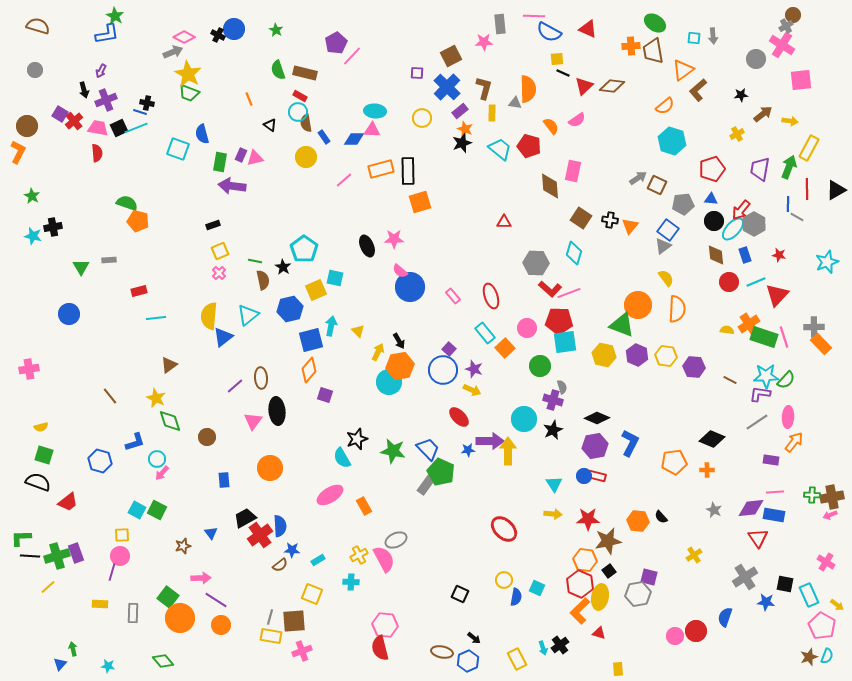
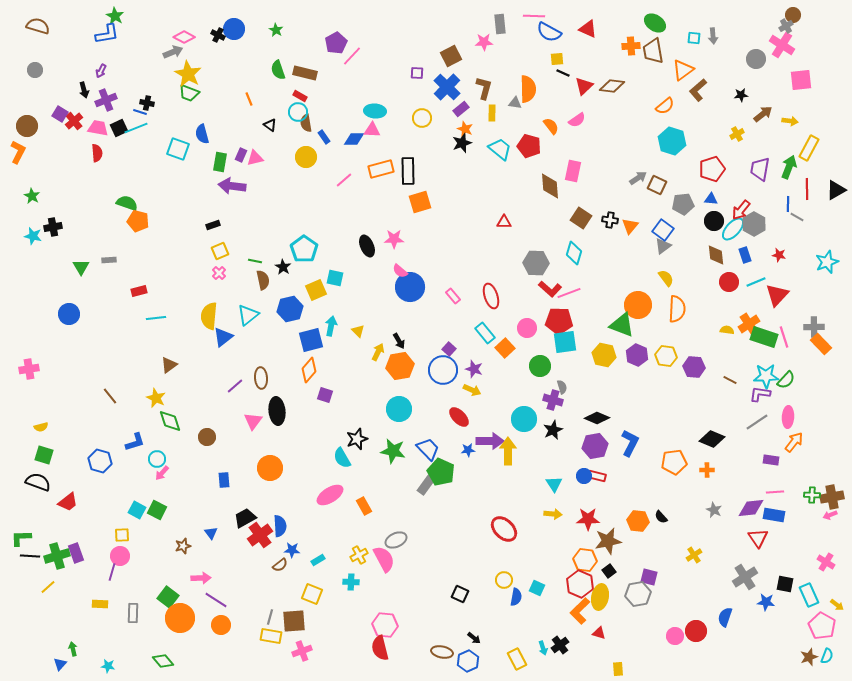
purple rectangle at (460, 111): moved 1 px right, 2 px up
blue square at (668, 230): moved 5 px left
cyan circle at (389, 382): moved 10 px right, 27 px down
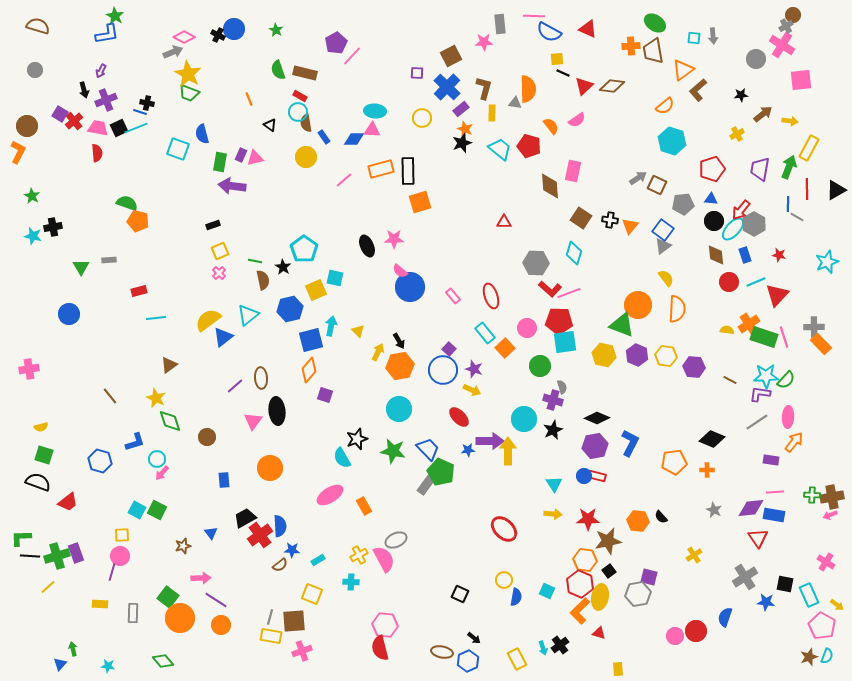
yellow semicircle at (209, 316): moved 1 px left, 4 px down; rotated 48 degrees clockwise
cyan square at (537, 588): moved 10 px right, 3 px down
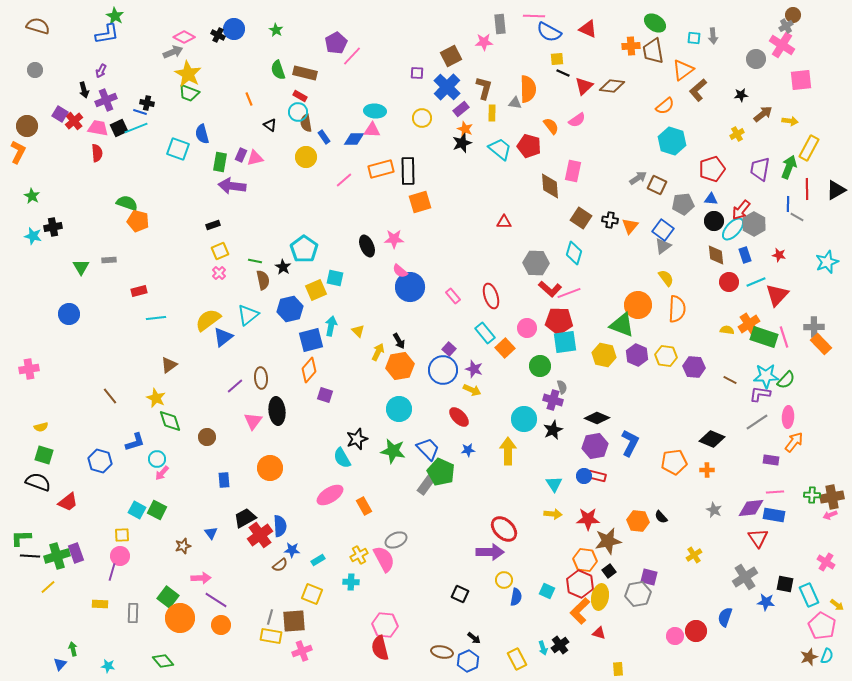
purple arrow at (490, 441): moved 111 px down
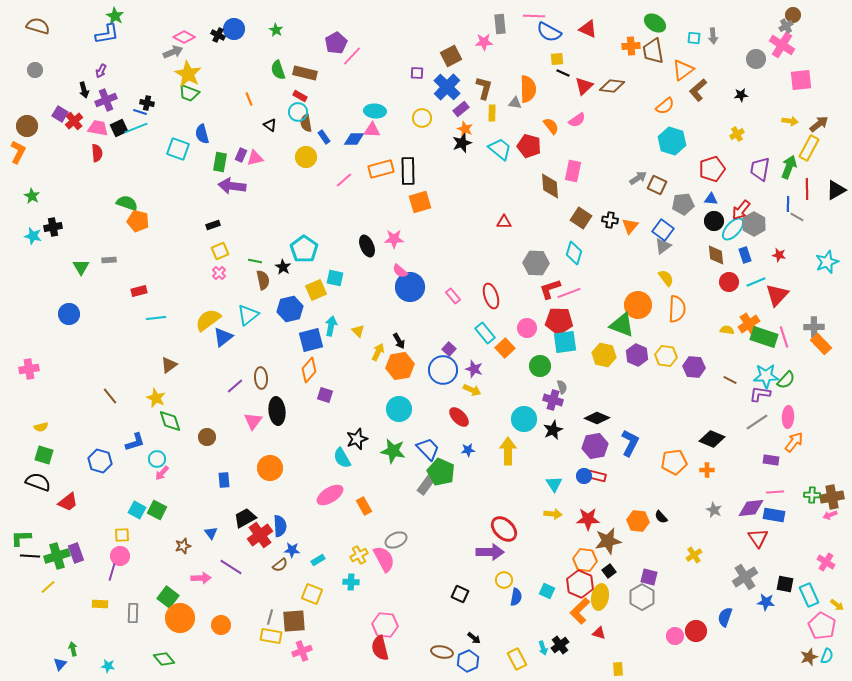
brown arrow at (763, 114): moved 56 px right, 10 px down
red L-shape at (550, 289): rotated 120 degrees clockwise
gray hexagon at (638, 594): moved 4 px right, 3 px down; rotated 20 degrees counterclockwise
purple line at (216, 600): moved 15 px right, 33 px up
green diamond at (163, 661): moved 1 px right, 2 px up
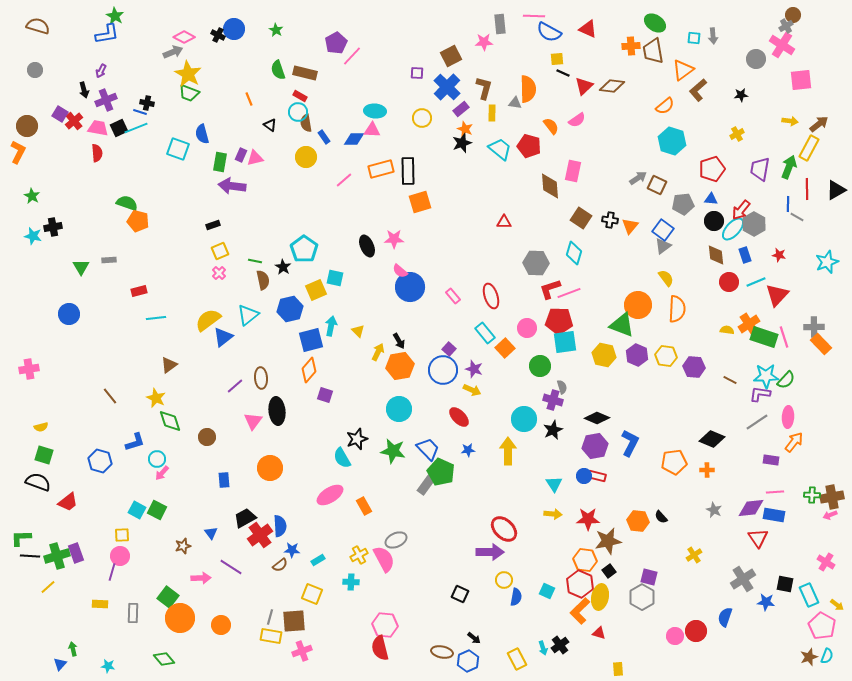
gray cross at (745, 577): moved 2 px left, 2 px down
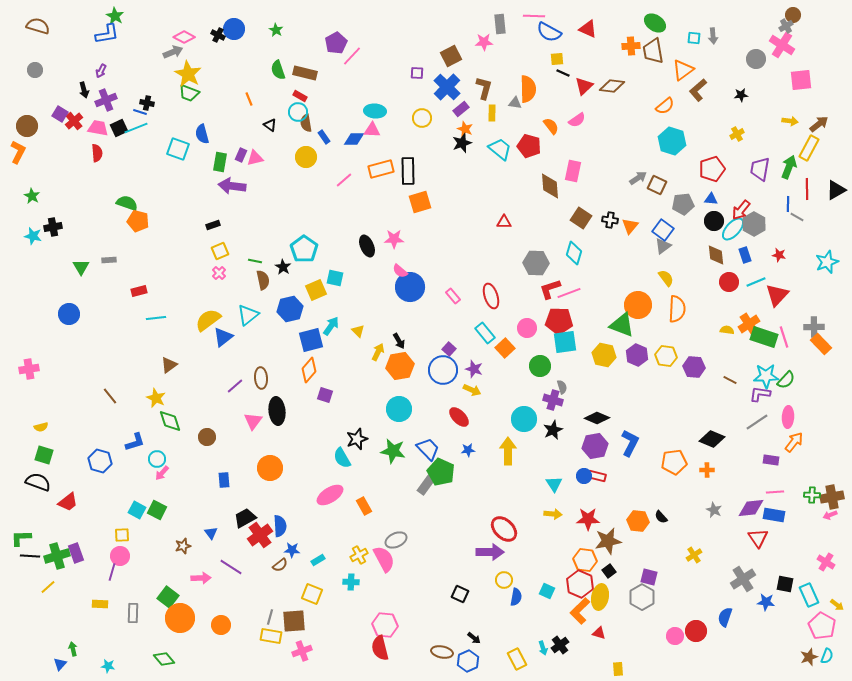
cyan arrow at (331, 326): rotated 24 degrees clockwise
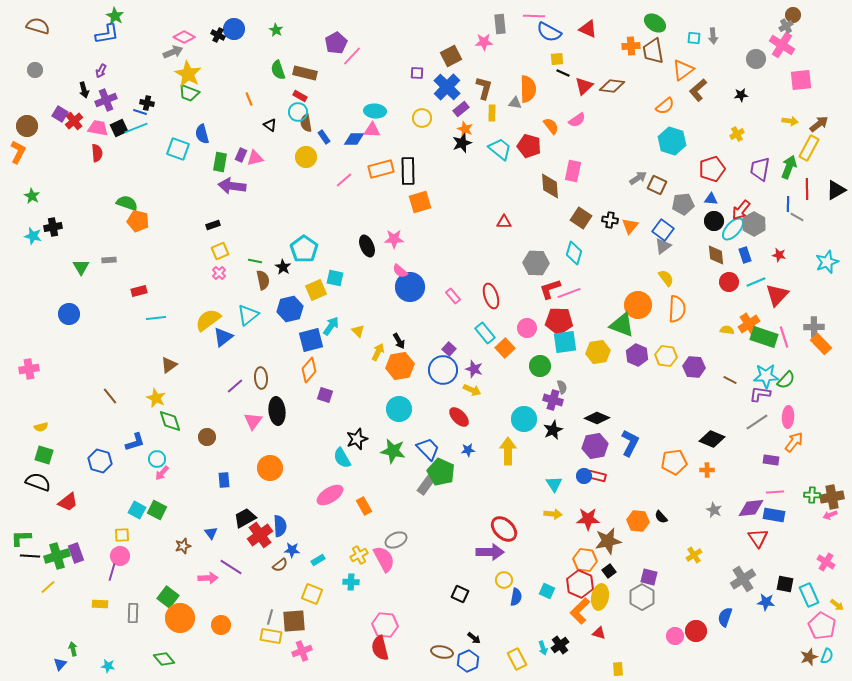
yellow hexagon at (604, 355): moved 6 px left, 3 px up; rotated 20 degrees counterclockwise
pink arrow at (201, 578): moved 7 px right
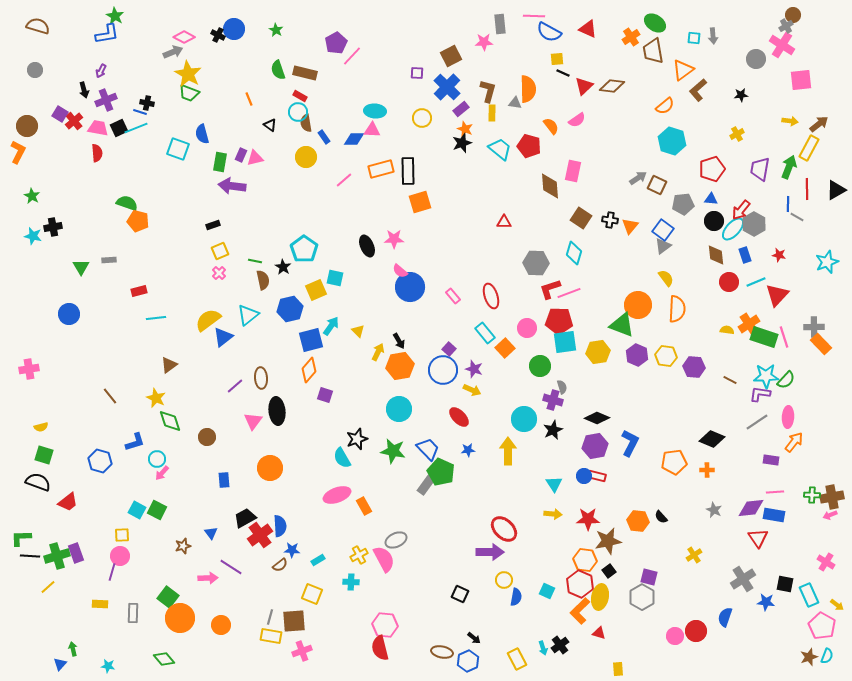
orange cross at (631, 46): moved 9 px up; rotated 30 degrees counterclockwise
brown L-shape at (484, 88): moved 4 px right, 3 px down
pink ellipse at (330, 495): moved 7 px right; rotated 12 degrees clockwise
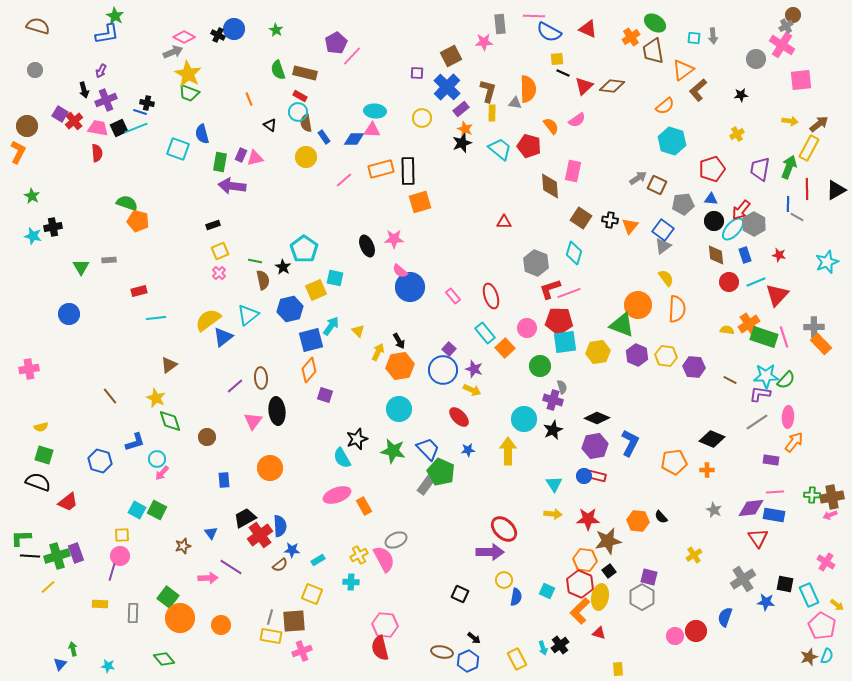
gray hexagon at (536, 263): rotated 20 degrees clockwise
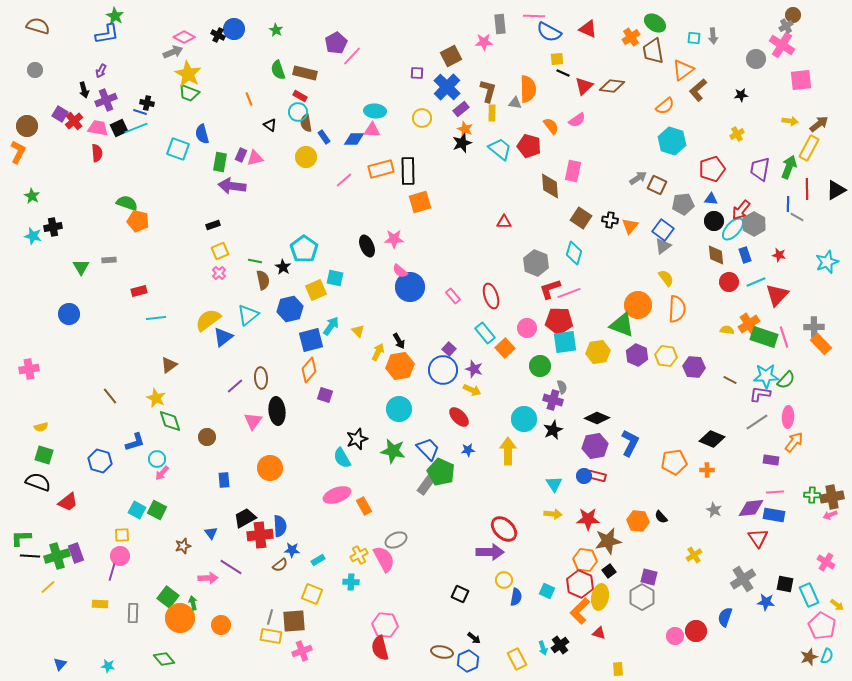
red cross at (260, 535): rotated 30 degrees clockwise
green arrow at (73, 649): moved 120 px right, 46 px up
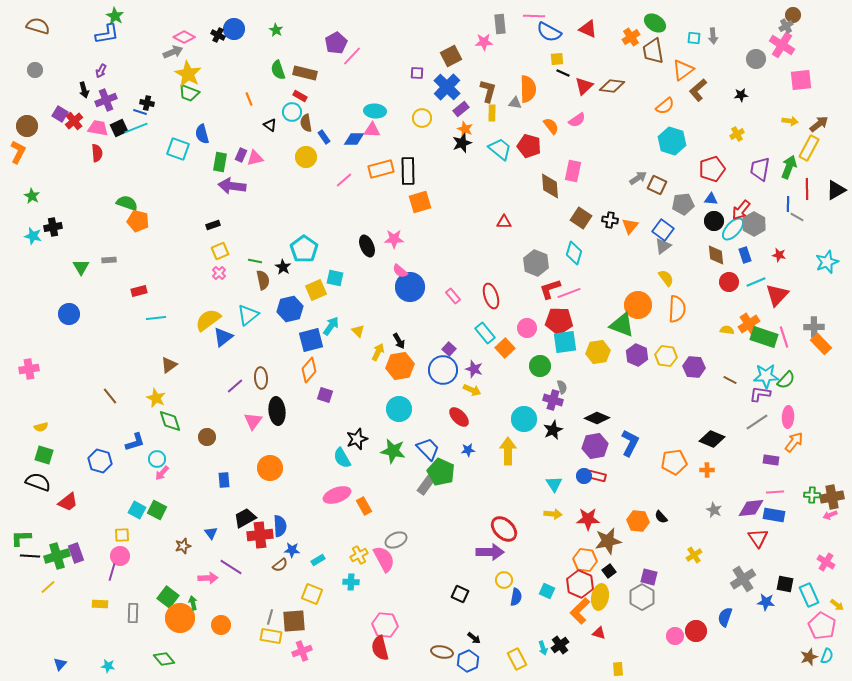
cyan circle at (298, 112): moved 6 px left
